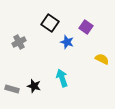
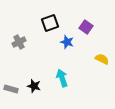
black square: rotated 36 degrees clockwise
gray rectangle: moved 1 px left
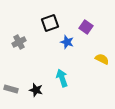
black star: moved 2 px right, 4 px down
